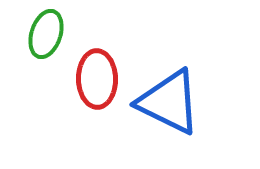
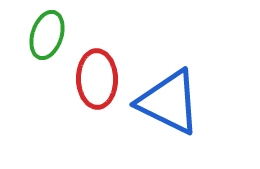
green ellipse: moved 1 px right, 1 px down
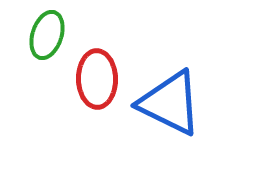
blue triangle: moved 1 px right, 1 px down
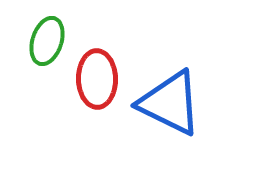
green ellipse: moved 6 px down
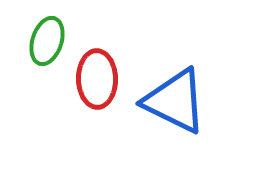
blue triangle: moved 5 px right, 2 px up
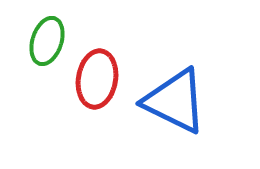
red ellipse: rotated 10 degrees clockwise
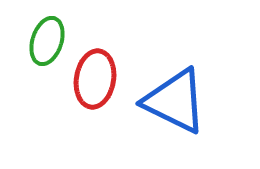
red ellipse: moved 2 px left
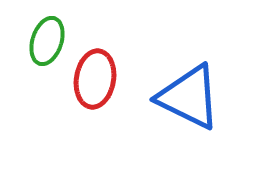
blue triangle: moved 14 px right, 4 px up
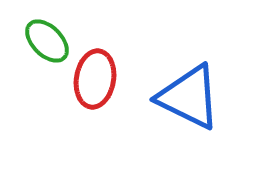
green ellipse: rotated 63 degrees counterclockwise
